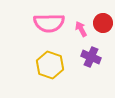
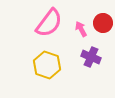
pink semicircle: rotated 52 degrees counterclockwise
yellow hexagon: moved 3 px left
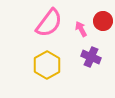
red circle: moved 2 px up
yellow hexagon: rotated 12 degrees clockwise
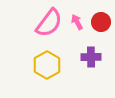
red circle: moved 2 px left, 1 px down
pink arrow: moved 4 px left, 7 px up
purple cross: rotated 24 degrees counterclockwise
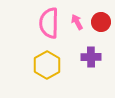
pink semicircle: rotated 144 degrees clockwise
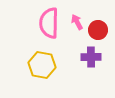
red circle: moved 3 px left, 8 px down
yellow hexagon: moved 5 px left; rotated 20 degrees counterclockwise
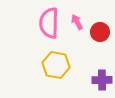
red circle: moved 2 px right, 2 px down
purple cross: moved 11 px right, 23 px down
yellow hexagon: moved 14 px right
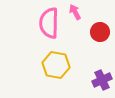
pink arrow: moved 2 px left, 10 px up
purple cross: rotated 24 degrees counterclockwise
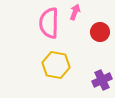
pink arrow: rotated 49 degrees clockwise
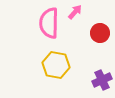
pink arrow: rotated 21 degrees clockwise
red circle: moved 1 px down
